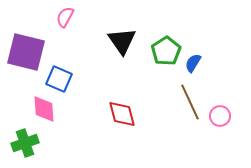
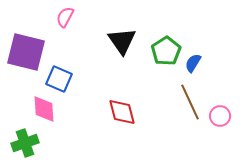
red diamond: moved 2 px up
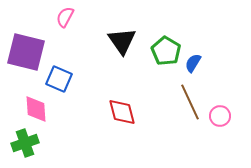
green pentagon: rotated 8 degrees counterclockwise
pink diamond: moved 8 px left
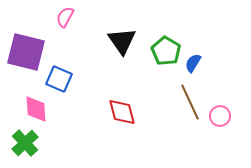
green cross: rotated 24 degrees counterclockwise
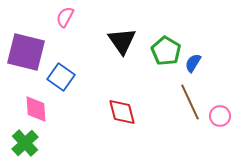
blue square: moved 2 px right, 2 px up; rotated 12 degrees clockwise
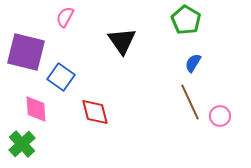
green pentagon: moved 20 px right, 31 px up
red diamond: moved 27 px left
green cross: moved 3 px left, 1 px down
